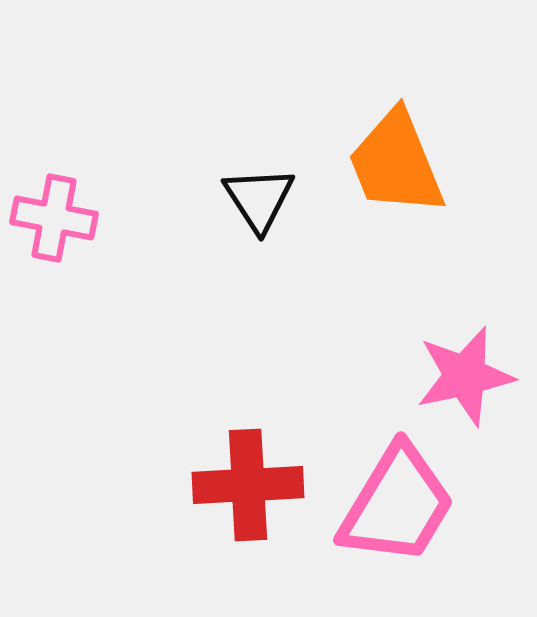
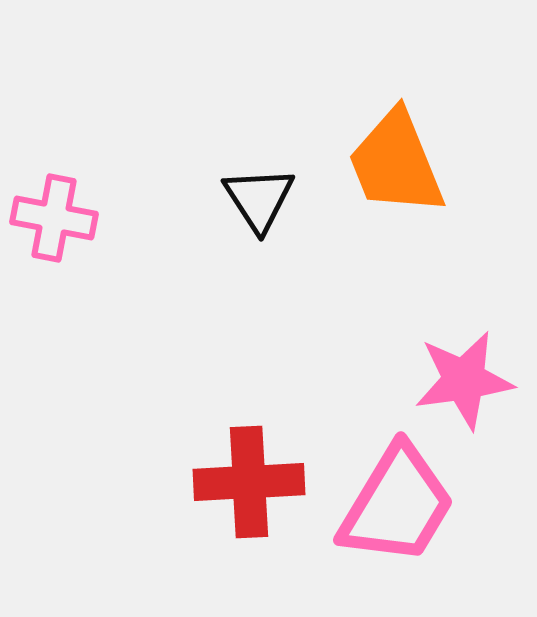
pink star: moved 1 px left, 4 px down; rotated 4 degrees clockwise
red cross: moved 1 px right, 3 px up
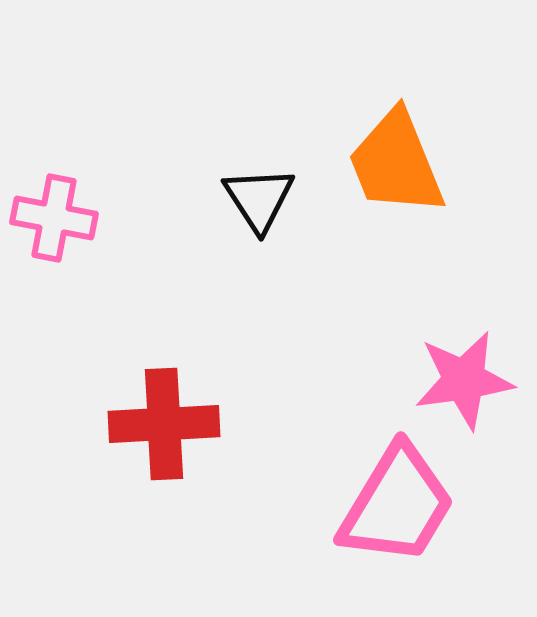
red cross: moved 85 px left, 58 px up
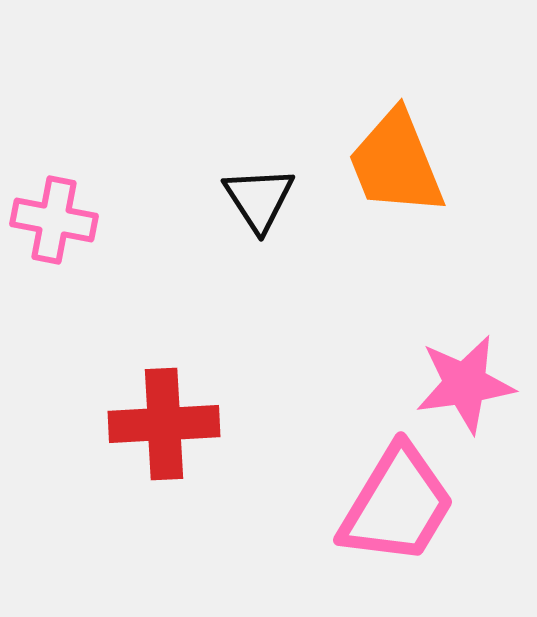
pink cross: moved 2 px down
pink star: moved 1 px right, 4 px down
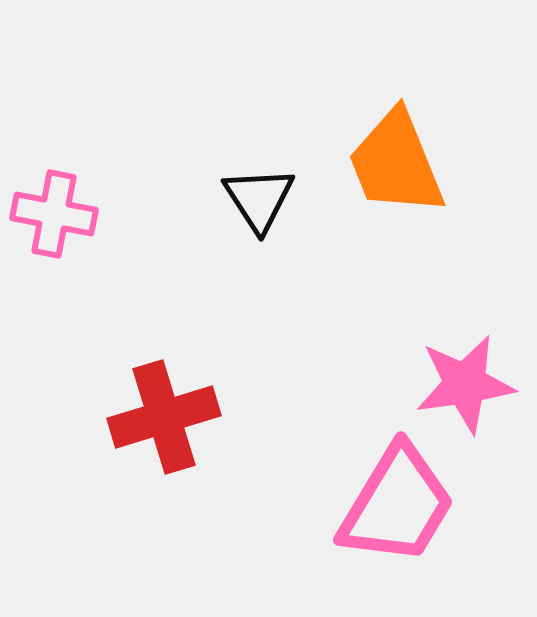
pink cross: moved 6 px up
red cross: moved 7 px up; rotated 14 degrees counterclockwise
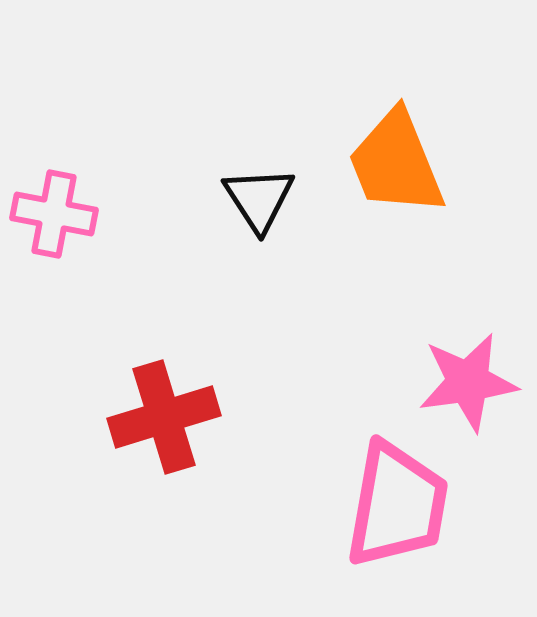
pink star: moved 3 px right, 2 px up
pink trapezoid: rotated 21 degrees counterclockwise
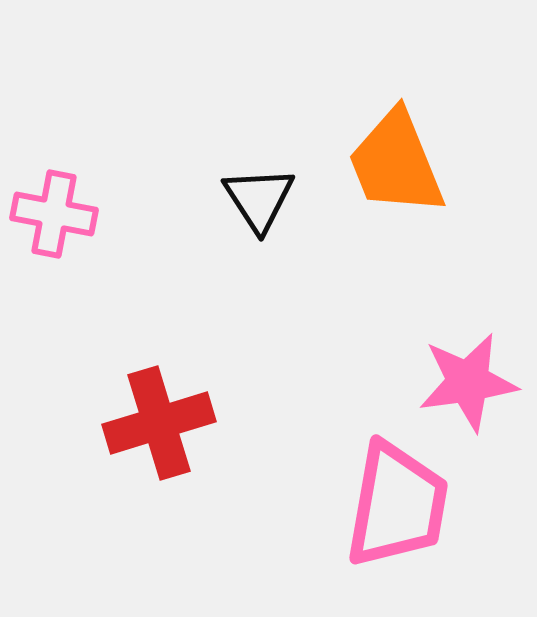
red cross: moved 5 px left, 6 px down
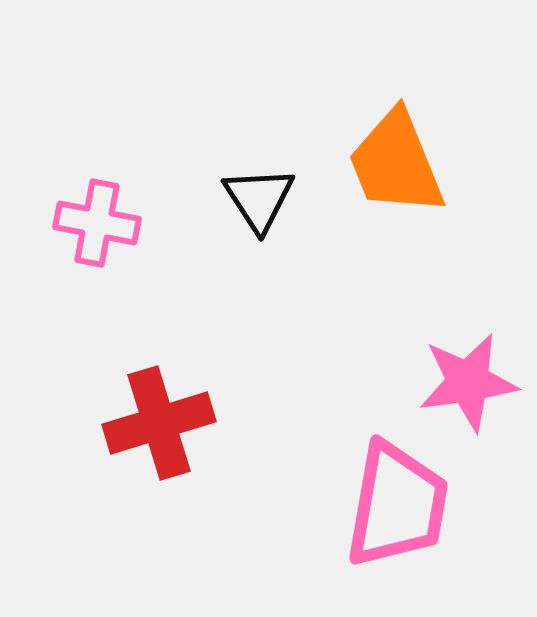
pink cross: moved 43 px right, 9 px down
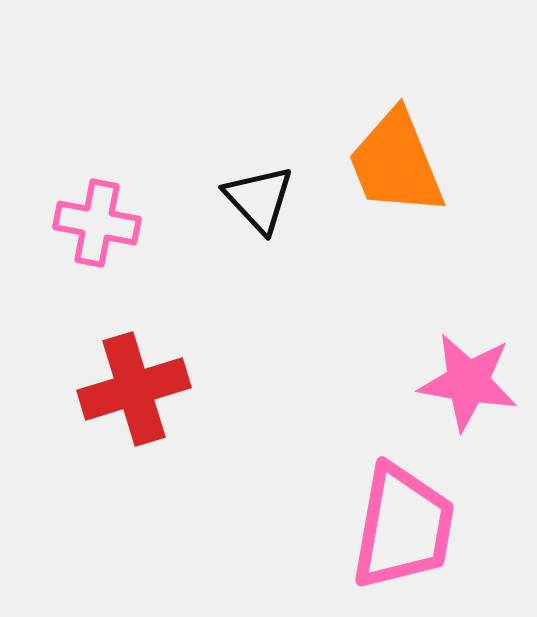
black triangle: rotated 10 degrees counterclockwise
pink star: rotated 18 degrees clockwise
red cross: moved 25 px left, 34 px up
pink trapezoid: moved 6 px right, 22 px down
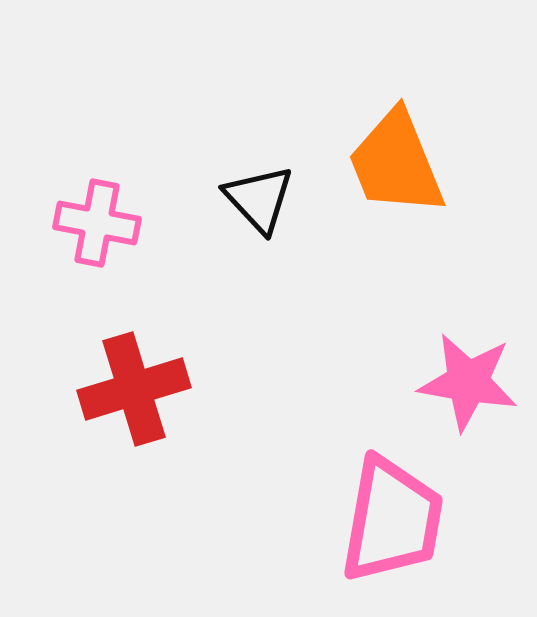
pink trapezoid: moved 11 px left, 7 px up
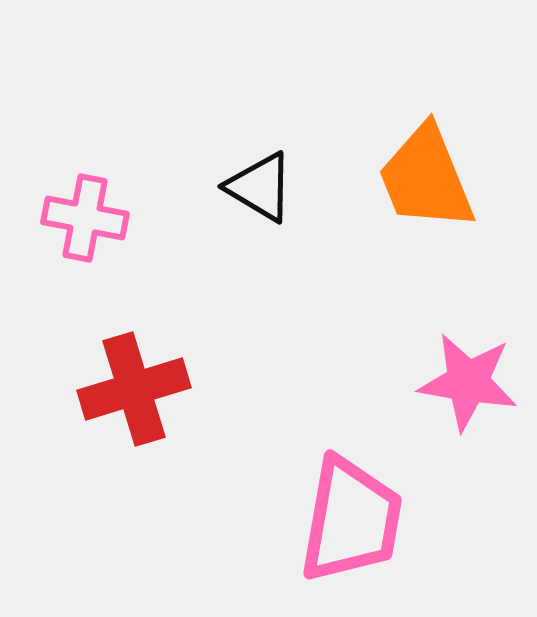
orange trapezoid: moved 30 px right, 15 px down
black triangle: moved 1 px right, 12 px up; rotated 16 degrees counterclockwise
pink cross: moved 12 px left, 5 px up
pink trapezoid: moved 41 px left
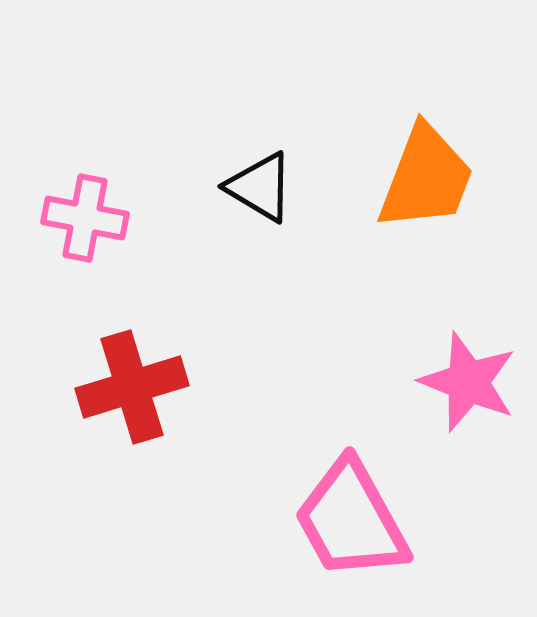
orange trapezoid: rotated 137 degrees counterclockwise
pink star: rotated 12 degrees clockwise
red cross: moved 2 px left, 2 px up
pink trapezoid: rotated 141 degrees clockwise
